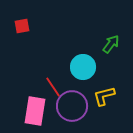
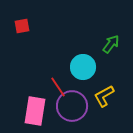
red line: moved 5 px right
yellow L-shape: rotated 15 degrees counterclockwise
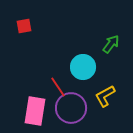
red square: moved 2 px right
yellow L-shape: moved 1 px right
purple circle: moved 1 px left, 2 px down
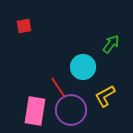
purple circle: moved 2 px down
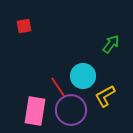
cyan circle: moved 9 px down
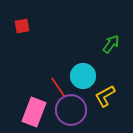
red square: moved 2 px left
pink rectangle: moved 1 px left, 1 px down; rotated 12 degrees clockwise
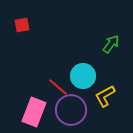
red square: moved 1 px up
red line: rotated 15 degrees counterclockwise
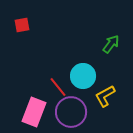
red line: rotated 10 degrees clockwise
purple circle: moved 2 px down
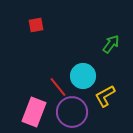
red square: moved 14 px right
purple circle: moved 1 px right
